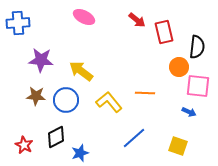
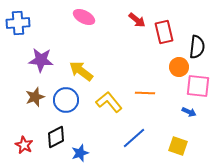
brown star: moved 1 px left, 1 px down; rotated 24 degrees counterclockwise
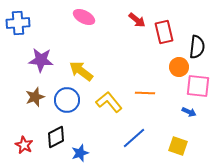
blue circle: moved 1 px right
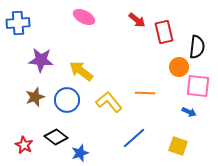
black diamond: rotated 65 degrees clockwise
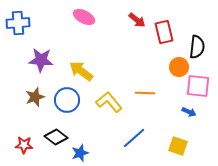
red star: rotated 24 degrees counterclockwise
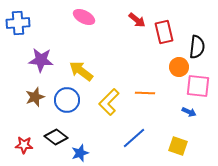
yellow L-shape: rotated 96 degrees counterclockwise
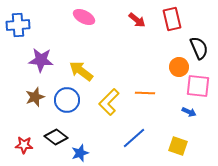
blue cross: moved 2 px down
red rectangle: moved 8 px right, 13 px up
black semicircle: moved 2 px right, 1 px down; rotated 30 degrees counterclockwise
